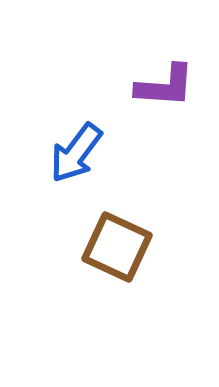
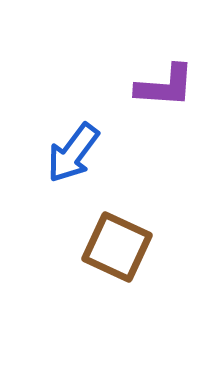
blue arrow: moved 3 px left
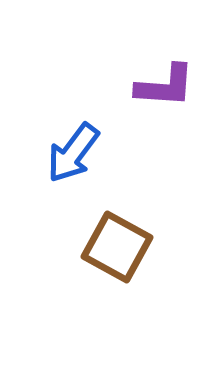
brown square: rotated 4 degrees clockwise
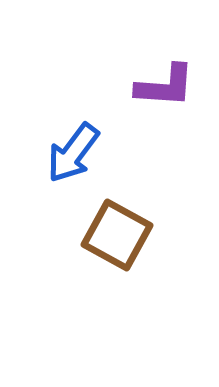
brown square: moved 12 px up
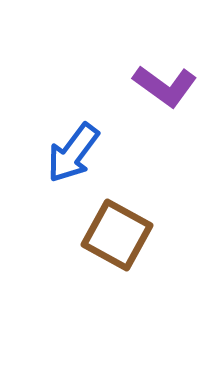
purple L-shape: rotated 32 degrees clockwise
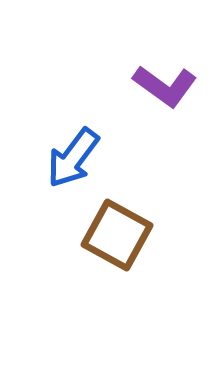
blue arrow: moved 5 px down
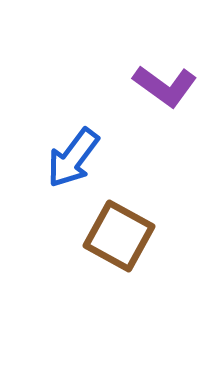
brown square: moved 2 px right, 1 px down
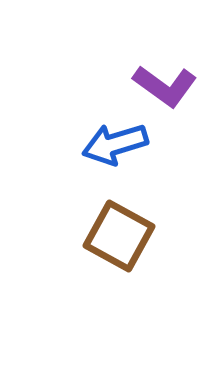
blue arrow: moved 42 px right, 14 px up; rotated 36 degrees clockwise
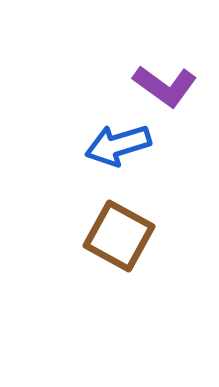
blue arrow: moved 3 px right, 1 px down
